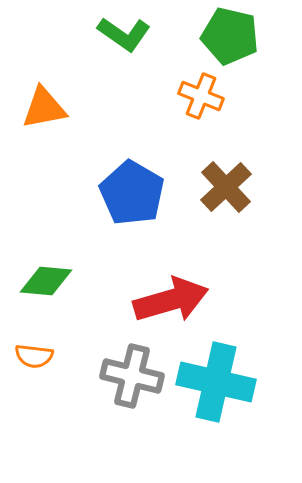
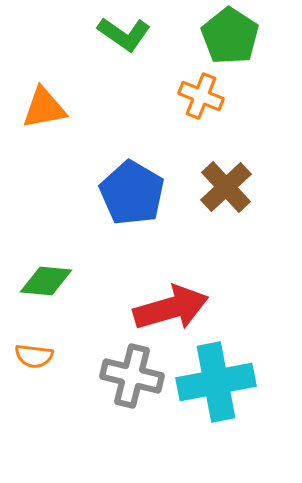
green pentagon: rotated 20 degrees clockwise
red arrow: moved 8 px down
cyan cross: rotated 24 degrees counterclockwise
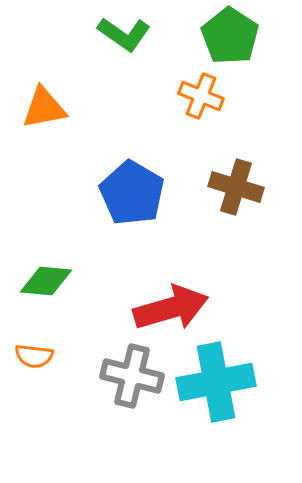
brown cross: moved 10 px right; rotated 30 degrees counterclockwise
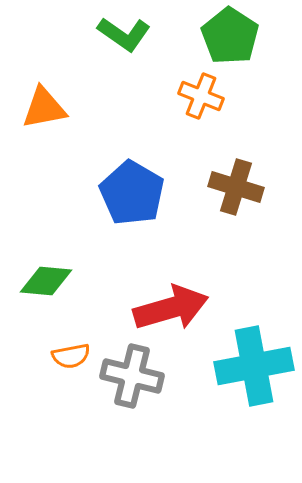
orange semicircle: moved 37 px right; rotated 18 degrees counterclockwise
cyan cross: moved 38 px right, 16 px up
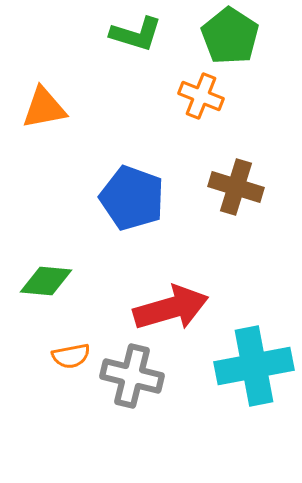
green L-shape: moved 12 px right; rotated 18 degrees counterclockwise
blue pentagon: moved 5 px down; rotated 10 degrees counterclockwise
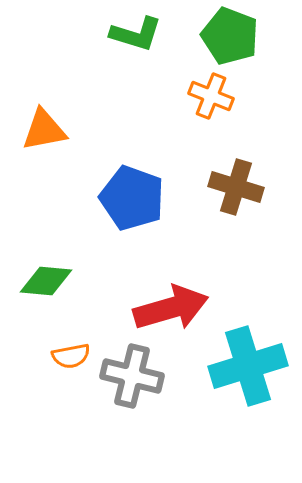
green pentagon: rotated 12 degrees counterclockwise
orange cross: moved 10 px right
orange triangle: moved 22 px down
cyan cross: moved 6 px left; rotated 6 degrees counterclockwise
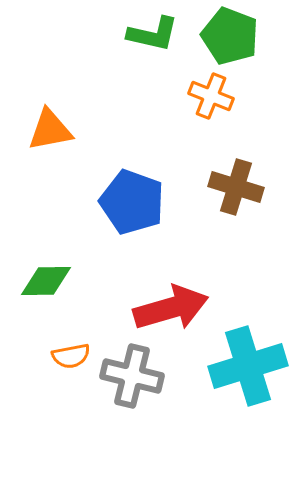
green L-shape: moved 17 px right; rotated 4 degrees counterclockwise
orange triangle: moved 6 px right
blue pentagon: moved 4 px down
green diamond: rotated 6 degrees counterclockwise
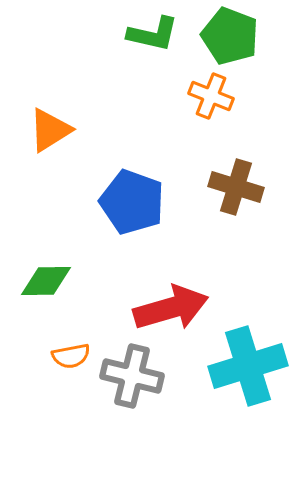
orange triangle: rotated 21 degrees counterclockwise
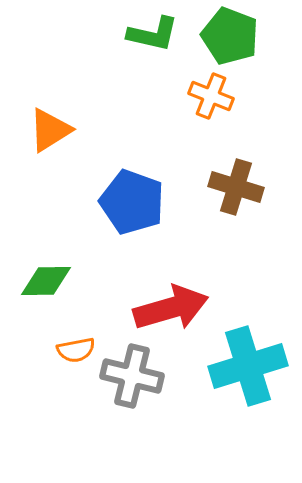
orange semicircle: moved 5 px right, 6 px up
